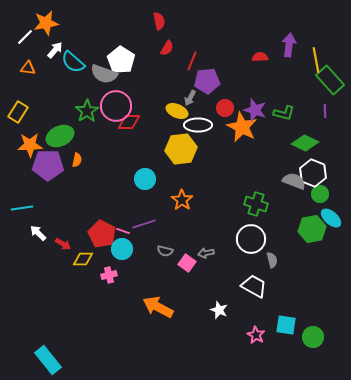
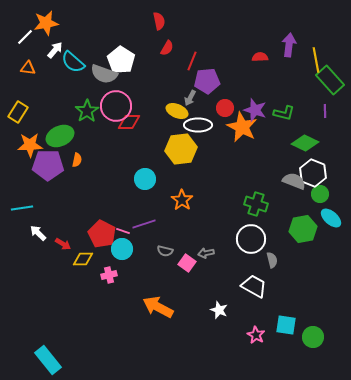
green hexagon at (312, 229): moved 9 px left
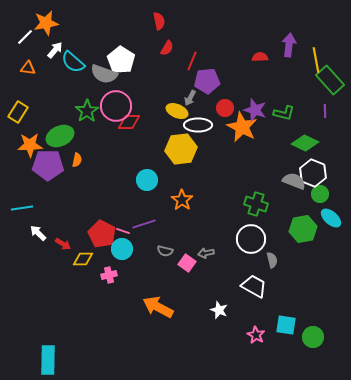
cyan circle at (145, 179): moved 2 px right, 1 px down
cyan rectangle at (48, 360): rotated 40 degrees clockwise
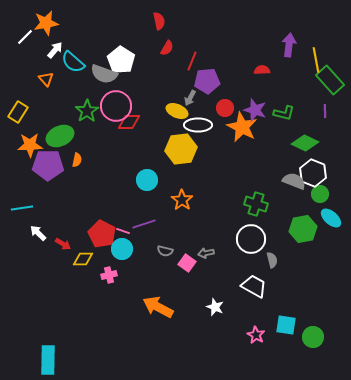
red semicircle at (260, 57): moved 2 px right, 13 px down
orange triangle at (28, 68): moved 18 px right, 11 px down; rotated 42 degrees clockwise
white star at (219, 310): moved 4 px left, 3 px up
